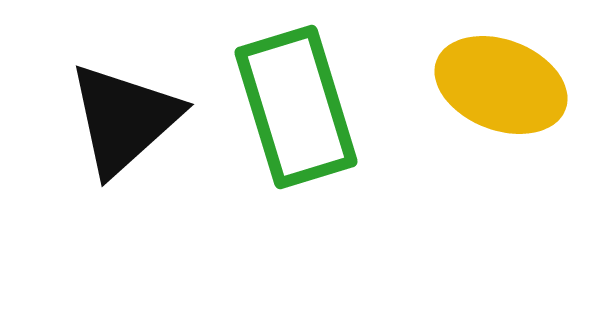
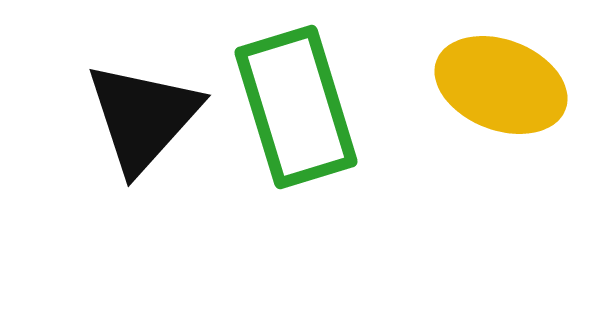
black triangle: moved 19 px right, 2 px up; rotated 6 degrees counterclockwise
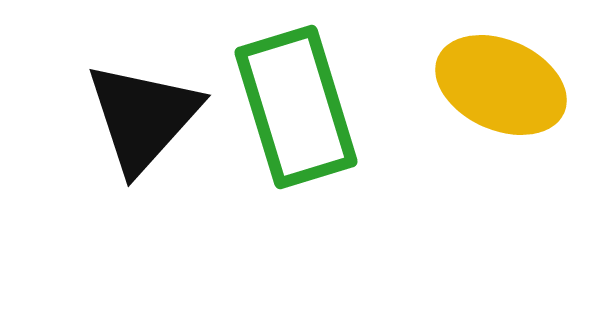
yellow ellipse: rotated 3 degrees clockwise
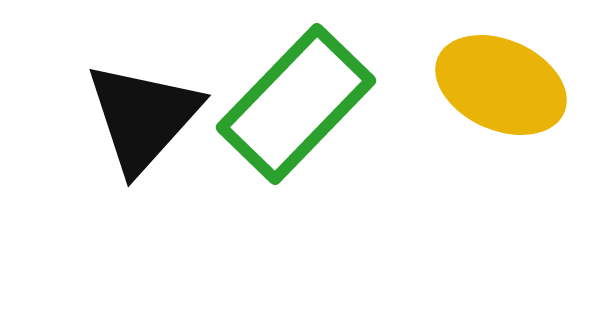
green rectangle: moved 3 px up; rotated 61 degrees clockwise
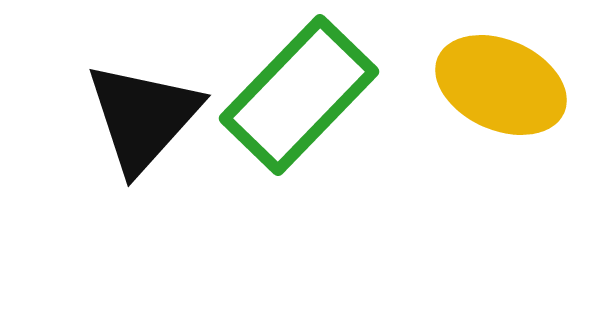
green rectangle: moved 3 px right, 9 px up
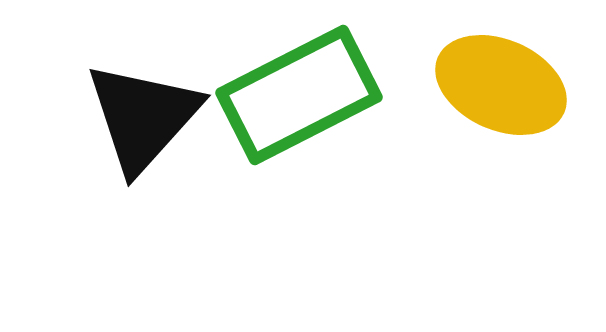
green rectangle: rotated 19 degrees clockwise
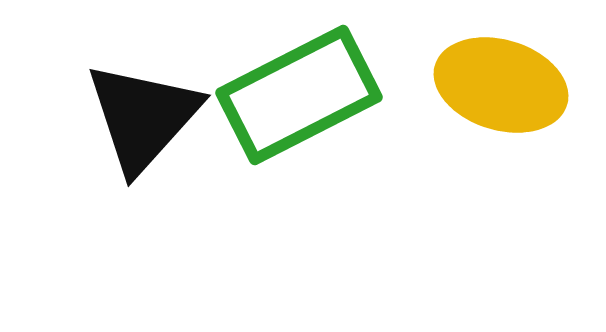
yellow ellipse: rotated 7 degrees counterclockwise
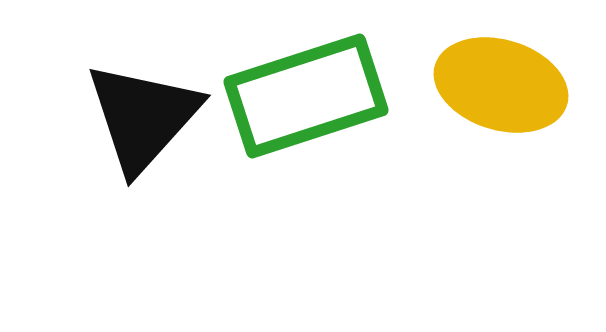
green rectangle: moved 7 px right, 1 px down; rotated 9 degrees clockwise
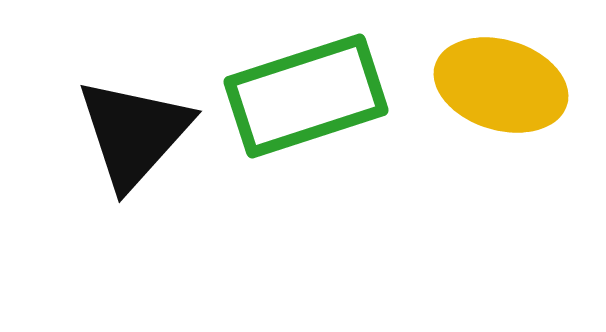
black triangle: moved 9 px left, 16 px down
